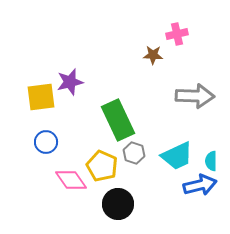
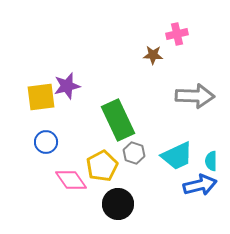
purple star: moved 3 px left, 4 px down
yellow pentagon: rotated 20 degrees clockwise
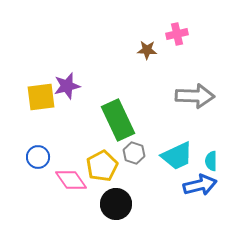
brown star: moved 6 px left, 5 px up
blue circle: moved 8 px left, 15 px down
black circle: moved 2 px left
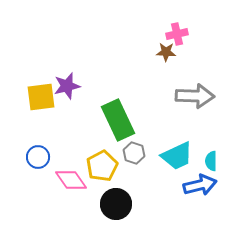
brown star: moved 19 px right, 2 px down
